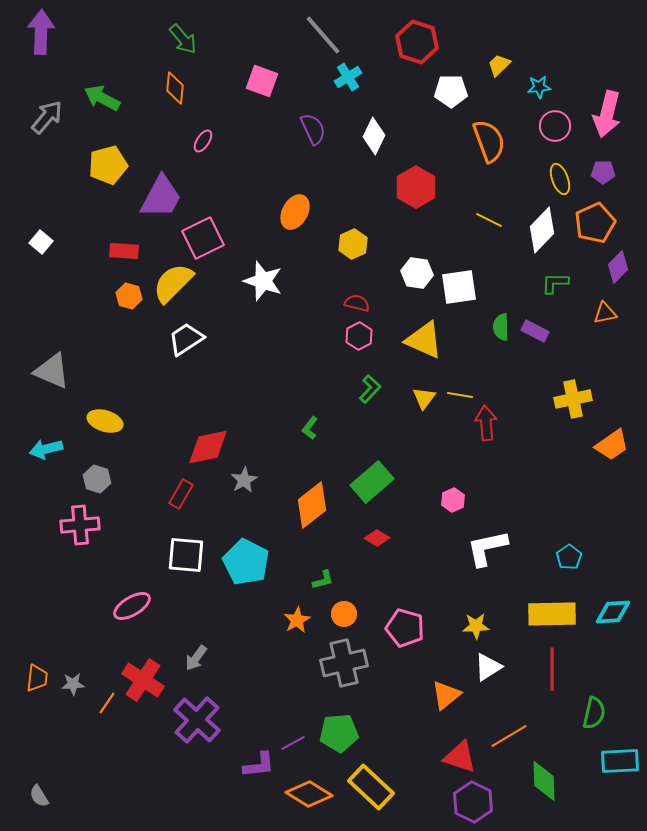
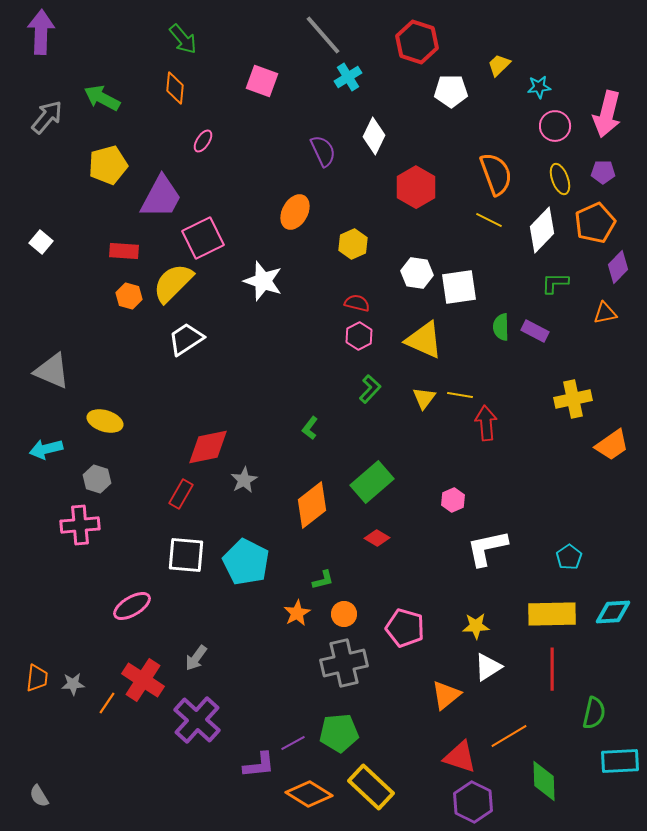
purple semicircle at (313, 129): moved 10 px right, 22 px down
orange semicircle at (489, 141): moved 7 px right, 33 px down
orange star at (297, 620): moved 7 px up
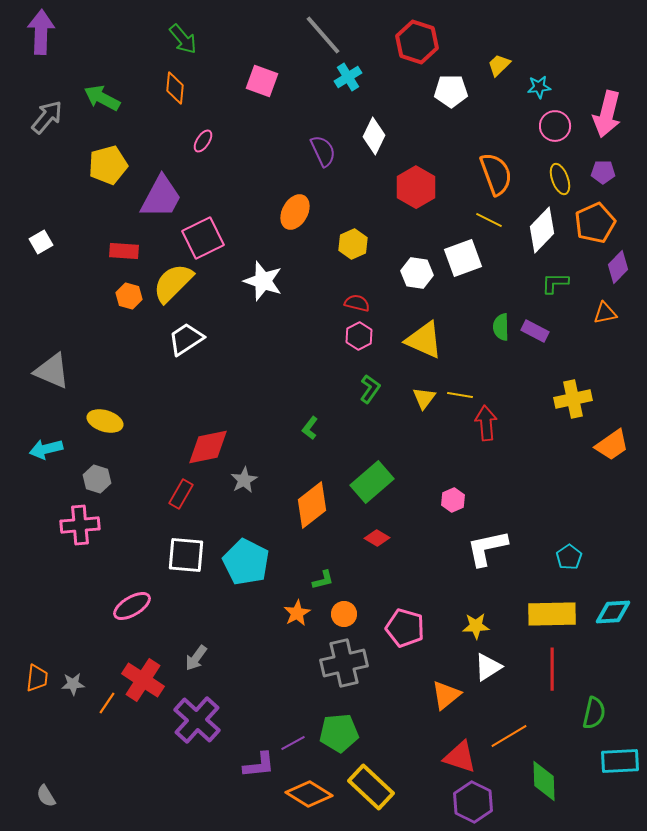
white square at (41, 242): rotated 20 degrees clockwise
white square at (459, 287): moved 4 px right, 29 px up; rotated 12 degrees counterclockwise
green L-shape at (370, 389): rotated 8 degrees counterclockwise
gray semicircle at (39, 796): moved 7 px right
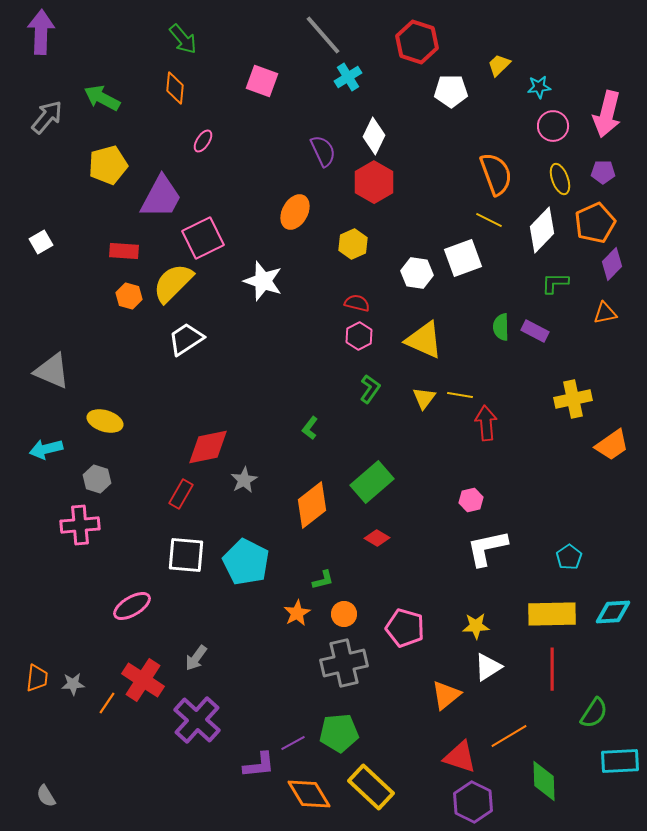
pink circle at (555, 126): moved 2 px left
red hexagon at (416, 187): moved 42 px left, 5 px up
purple diamond at (618, 267): moved 6 px left, 3 px up
pink hexagon at (453, 500): moved 18 px right; rotated 10 degrees clockwise
green semicircle at (594, 713): rotated 20 degrees clockwise
orange diamond at (309, 794): rotated 27 degrees clockwise
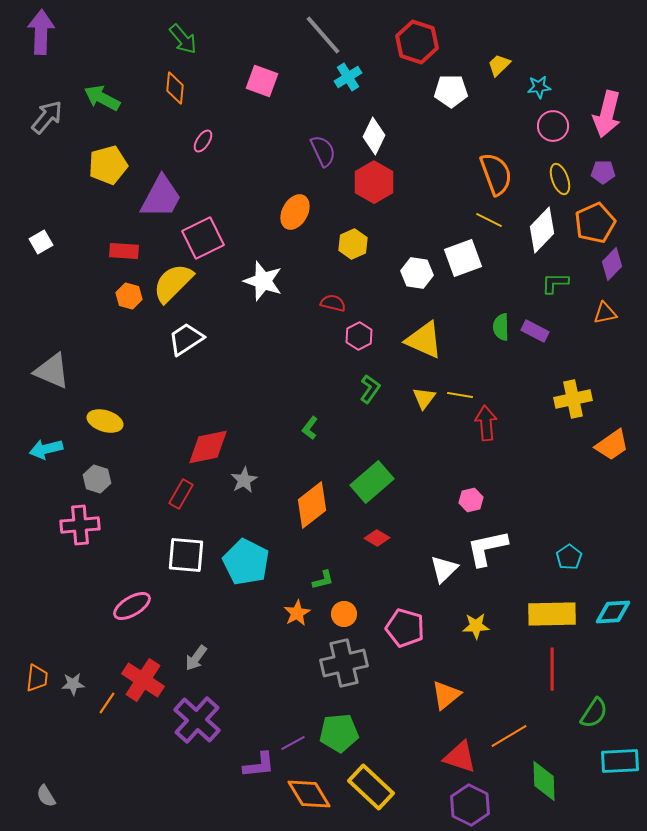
red semicircle at (357, 303): moved 24 px left
white triangle at (488, 667): moved 44 px left, 98 px up; rotated 12 degrees counterclockwise
purple hexagon at (473, 802): moved 3 px left, 3 px down
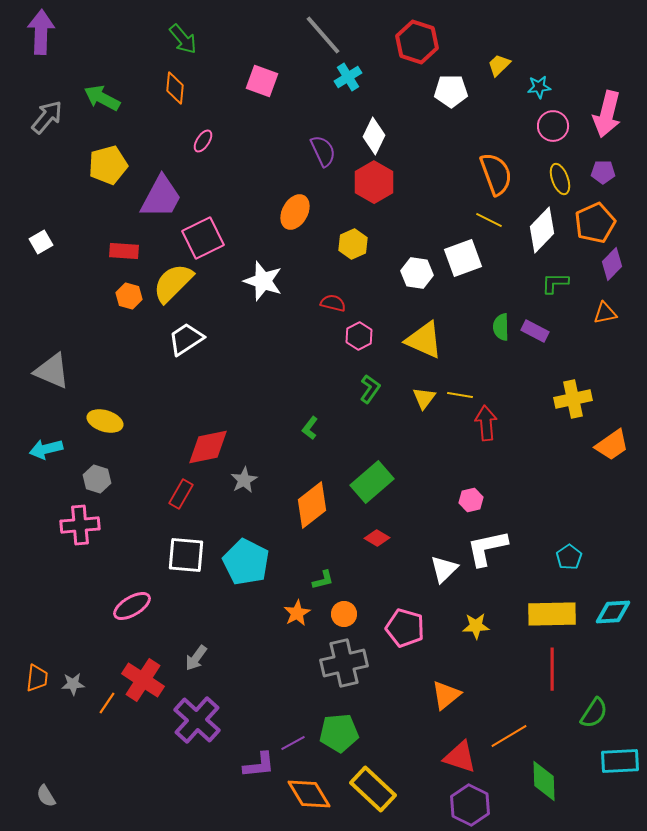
yellow rectangle at (371, 787): moved 2 px right, 2 px down
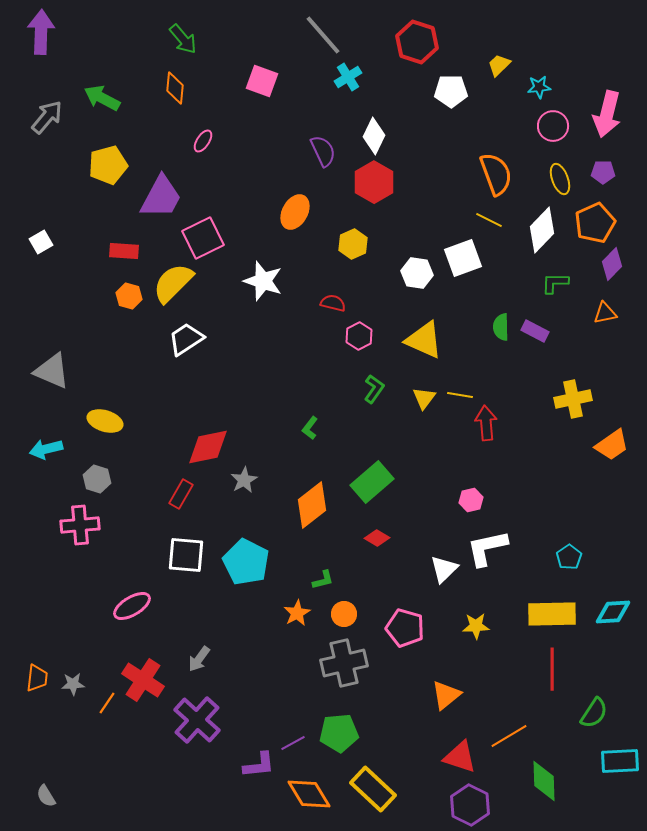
green L-shape at (370, 389): moved 4 px right
gray arrow at (196, 658): moved 3 px right, 1 px down
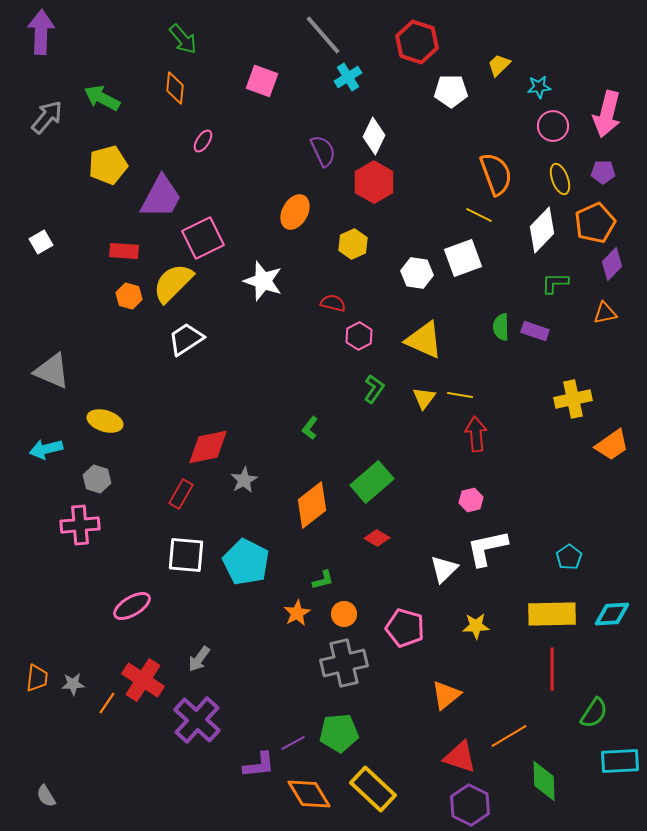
yellow line at (489, 220): moved 10 px left, 5 px up
purple rectangle at (535, 331): rotated 8 degrees counterclockwise
red arrow at (486, 423): moved 10 px left, 11 px down
cyan diamond at (613, 612): moved 1 px left, 2 px down
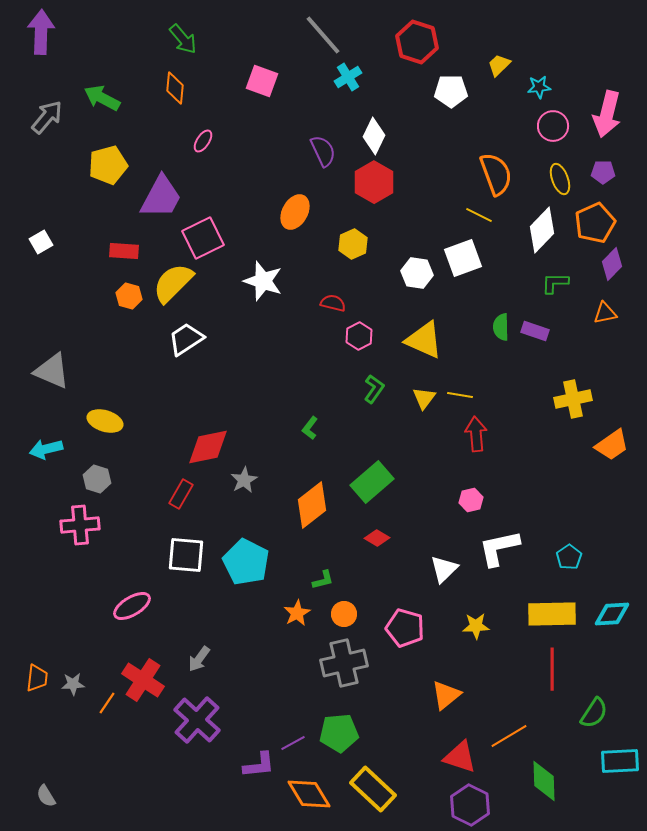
white L-shape at (487, 548): moved 12 px right
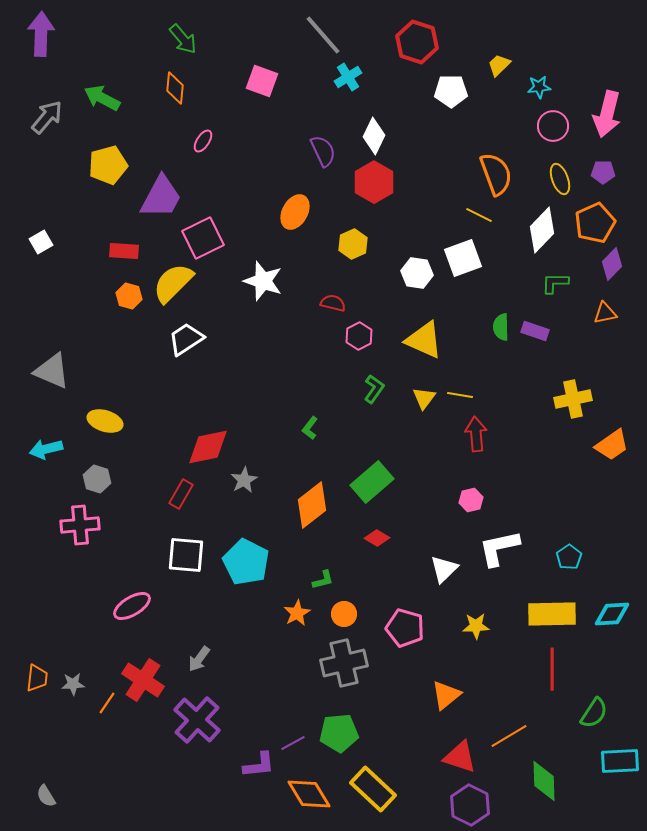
purple arrow at (41, 32): moved 2 px down
